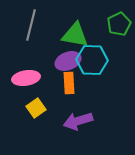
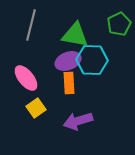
pink ellipse: rotated 60 degrees clockwise
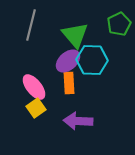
green triangle: rotated 40 degrees clockwise
purple ellipse: rotated 20 degrees counterclockwise
pink ellipse: moved 8 px right, 9 px down
purple arrow: rotated 20 degrees clockwise
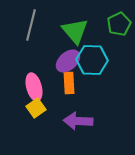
green triangle: moved 4 px up
pink ellipse: rotated 24 degrees clockwise
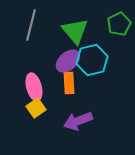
cyan hexagon: rotated 16 degrees counterclockwise
purple arrow: rotated 24 degrees counterclockwise
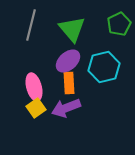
green triangle: moved 3 px left, 2 px up
cyan hexagon: moved 12 px right, 7 px down
purple arrow: moved 12 px left, 13 px up
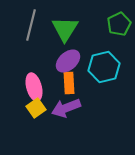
green triangle: moved 7 px left; rotated 12 degrees clockwise
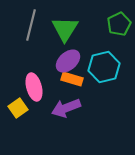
orange rectangle: moved 3 px right, 4 px up; rotated 70 degrees counterclockwise
yellow square: moved 18 px left
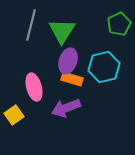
green triangle: moved 3 px left, 2 px down
purple ellipse: rotated 30 degrees counterclockwise
yellow square: moved 4 px left, 7 px down
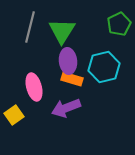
gray line: moved 1 px left, 2 px down
purple ellipse: rotated 25 degrees counterclockwise
